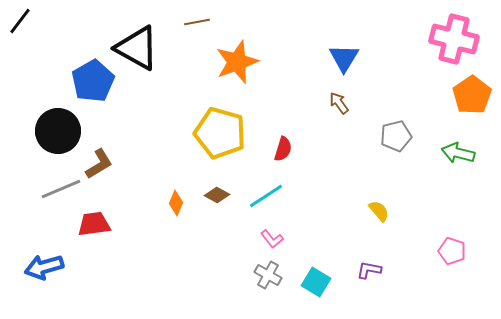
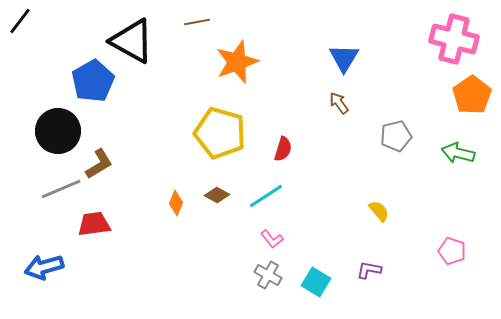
black triangle: moved 5 px left, 7 px up
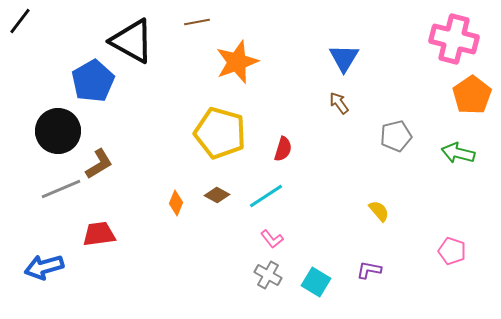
red trapezoid: moved 5 px right, 10 px down
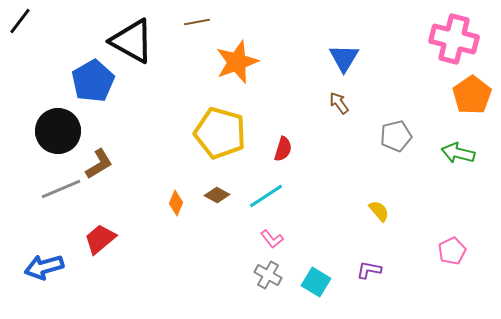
red trapezoid: moved 1 px right, 5 px down; rotated 32 degrees counterclockwise
pink pentagon: rotated 28 degrees clockwise
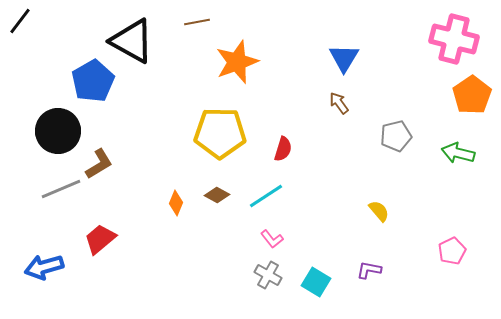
yellow pentagon: rotated 15 degrees counterclockwise
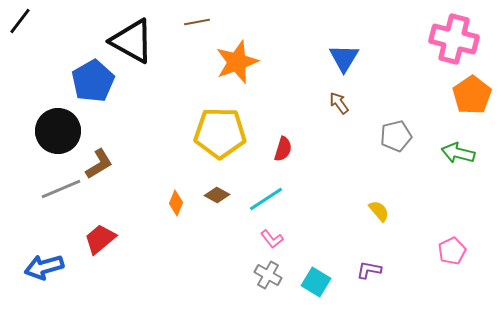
cyan line: moved 3 px down
